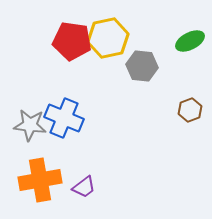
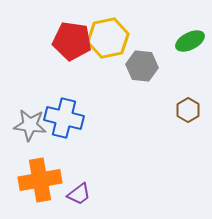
brown hexagon: moved 2 px left; rotated 10 degrees counterclockwise
blue cross: rotated 9 degrees counterclockwise
purple trapezoid: moved 5 px left, 7 px down
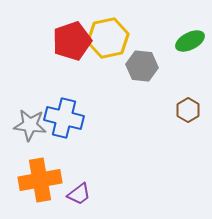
red pentagon: rotated 27 degrees counterclockwise
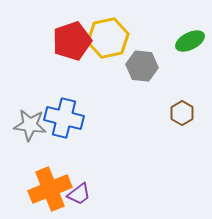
brown hexagon: moved 6 px left, 3 px down
orange cross: moved 10 px right, 9 px down; rotated 12 degrees counterclockwise
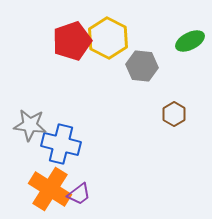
yellow hexagon: rotated 21 degrees counterclockwise
brown hexagon: moved 8 px left, 1 px down
blue cross: moved 3 px left, 26 px down
orange cross: rotated 36 degrees counterclockwise
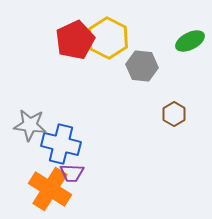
red pentagon: moved 3 px right, 1 px up; rotated 6 degrees counterclockwise
purple trapezoid: moved 7 px left, 21 px up; rotated 40 degrees clockwise
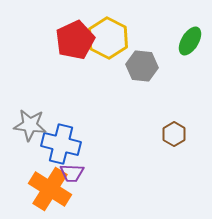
green ellipse: rotated 32 degrees counterclockwise
brown hexagon: moved 20 px down
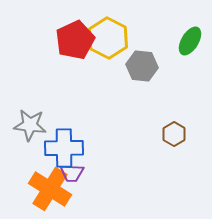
blue cross: moved 3 px right, 4 px down; rotated 15 degrees counterclockwise
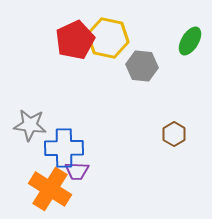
yellow hexagon: rotated 15 degrees counterclockwise
purple trapezoid: moved 5 px right, 2 px up
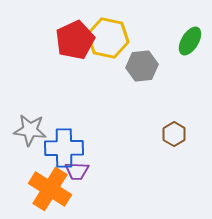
gray hexagon: rotated 12 degrees counterclockwise
gray star: moved 5 px down
